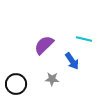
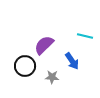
cyan line: moved 1 px right, 3 px up
gray star: moved 2 px up
black circle: moved 9 px right, 18 px up
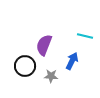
purple semicircle: rotated 25 degrees counterclockwise
blue arrow: rotated 120 degrees counterclockwise
gray star: moved 1 px left, 1 px up
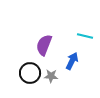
black circle: moved 5 px right, 7 px down
